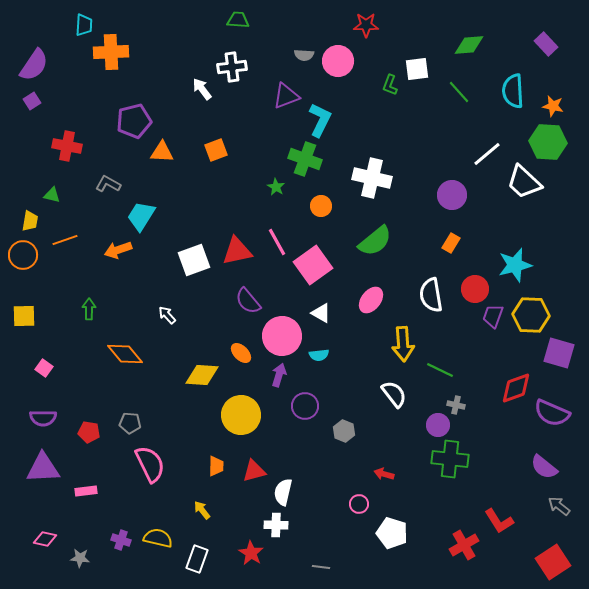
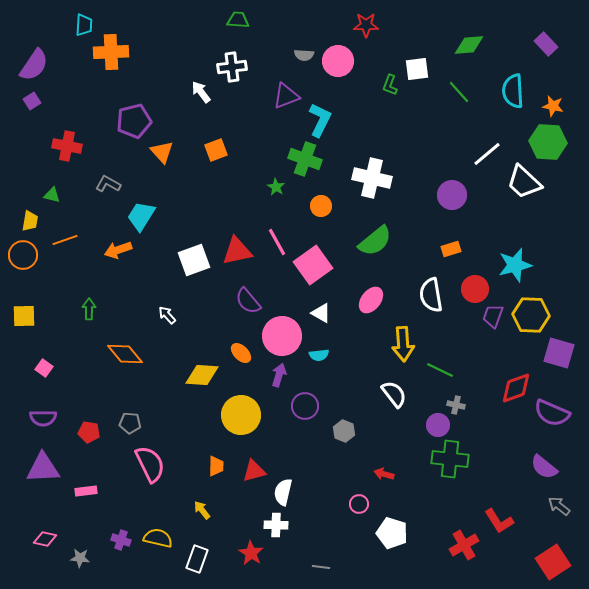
white arrow at (202, 89): moved 1 px left, 3 px down
orange triangle at (162, 152): rotated 45 degrees clockwise
orange rectangle at (451, 243): moved 6 px down; rotated 42 degrees clockwise
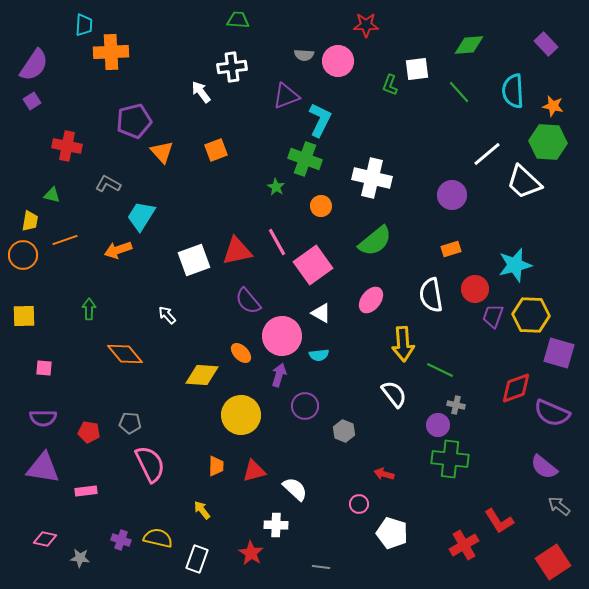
pink square at (44, 368): rotated 30 degrees counterclockwise
purple triangle at (43, 468): rotated 12 degrees clockwise
white semicircle at (283, 492): moved 12 px right, 3 px up; rotated 120 degrees clockwise
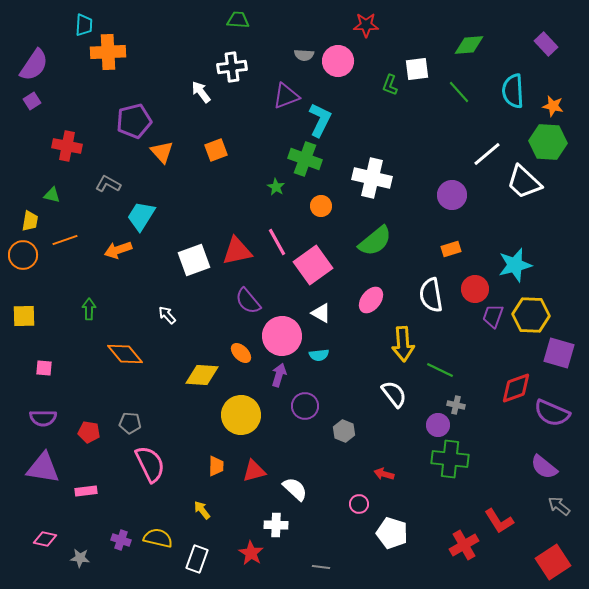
orange cross at (111, 52): moved 3 px left
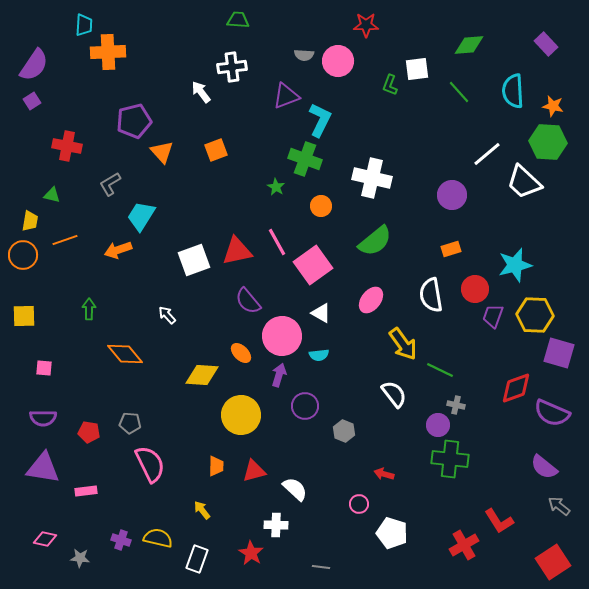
gray L-shape at (108, 184): moved 2 px right; rotated 60 degrees counterclockwise
yellow hexagon at (531, 315): moved 4 px right
yellow arrow at (403, 344): rotated 32 degrees counterclockwise
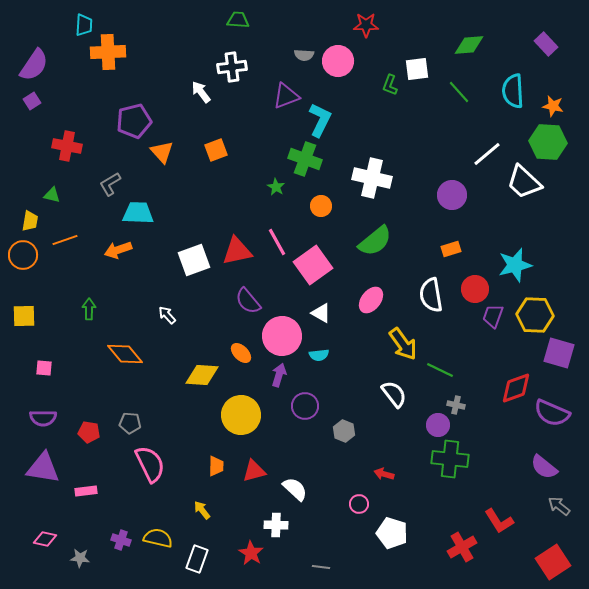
cyan trapezoid at (141, 216): moved 3 px left, 3 px up; rotated 60 degrees clockwise
red cross at (464, 545): moved 2 px left, 2 px down
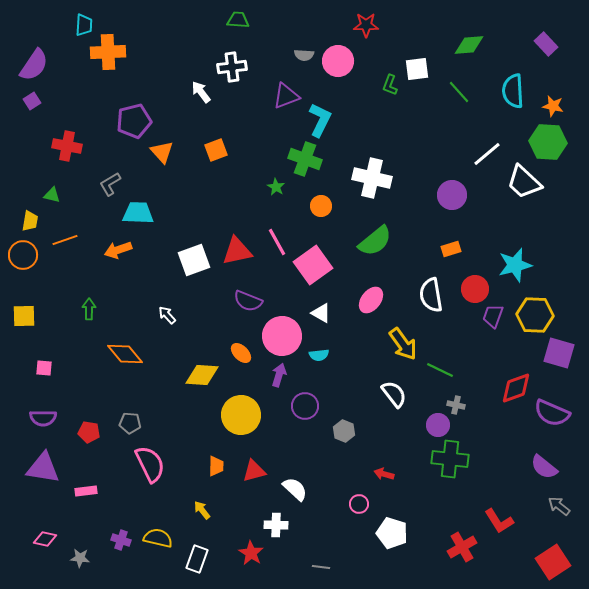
purple semicircle at (248, 301): rotated 28 degrees counterclockwise
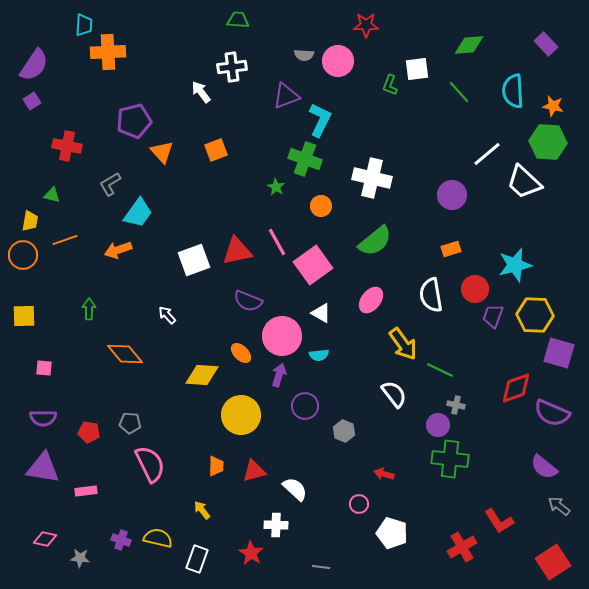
cyan trapezoid at (138, 213): rotated 124 degrees clockwise
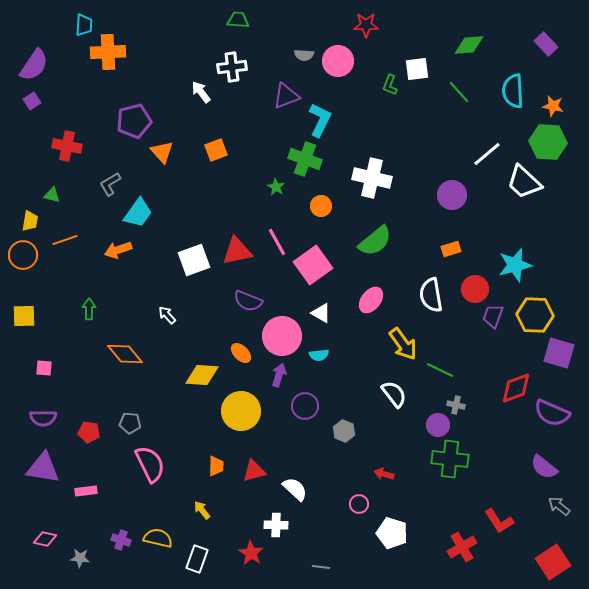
yellow circle at (241, 415): moved 4 px up
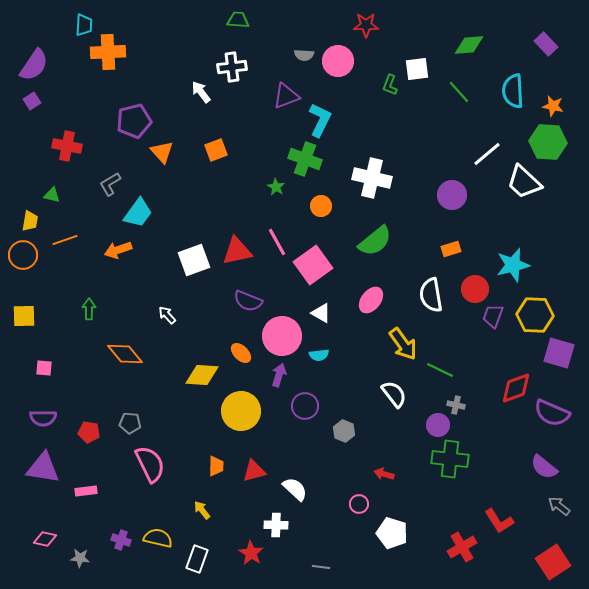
cyan star at (515, 265): moved 2 px left
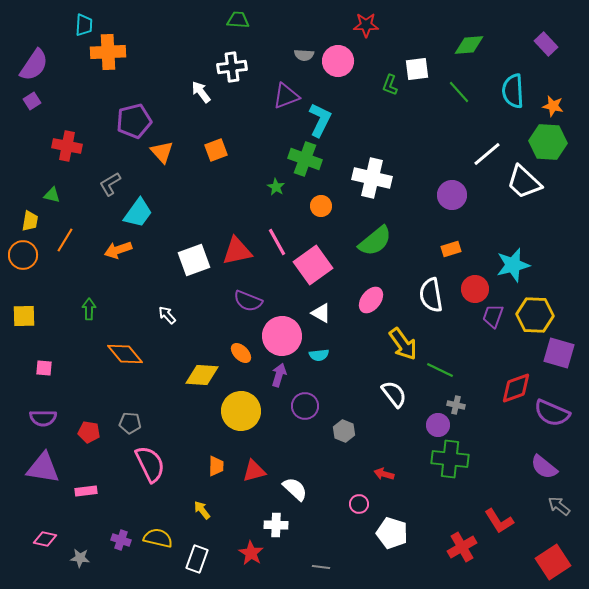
orange line at (65, 240): rotated 40 degrees counterclockwise
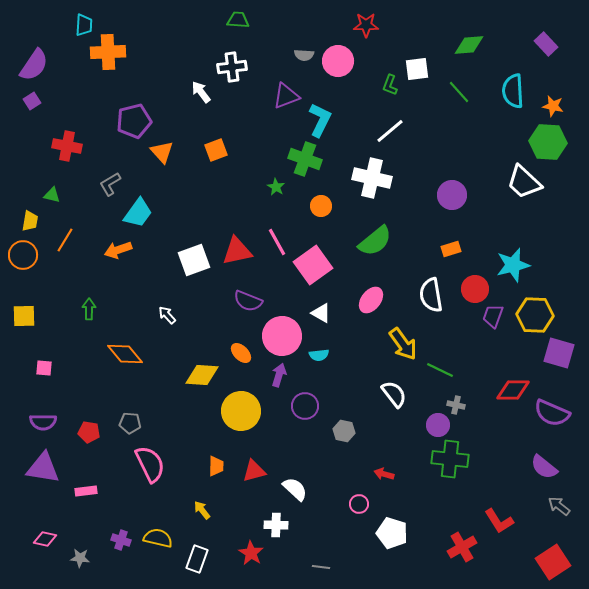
white line at (487, 154): moved 97 px left, 23 px up
red diamond at (516, 388): moved 3 px left, 2 px down; rotated 20 degrees clockwise
purple semicircle at (43, 418): moved 4 px down
gray hexagon at (344, 431): rotated 10 degrees counterclockwise
